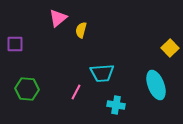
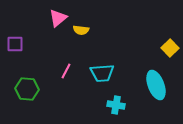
yellow semicircle: rotated 98 degrees counterclockwise
pink line: moved 10 px left, 21 px up
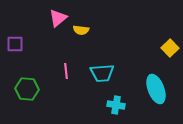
pink line: rotated 35 degrees counterclockwise
cyan ellipse: moved 4 px down
